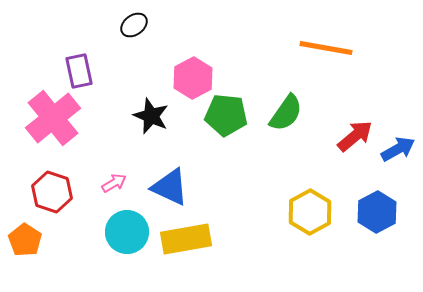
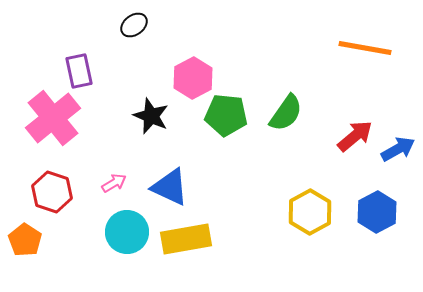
orange line: moved 39 px right
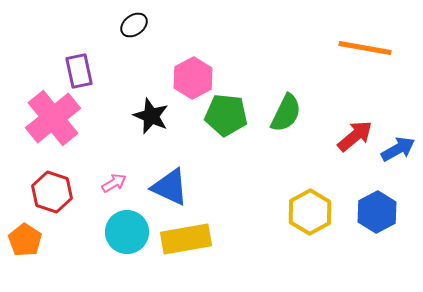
green semicircle: rotated 9 degrees counterclockwise
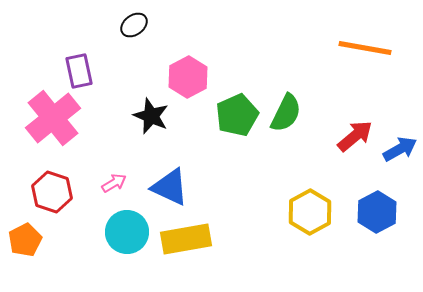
pink hexagon: moved 5 px left, 1 px up
green pentagon: moved 11 px right; rotated 30 degrees counterclockwise
blue arrow: moved 2 px right
orange pentagon: rotated 12 degrees clockwise
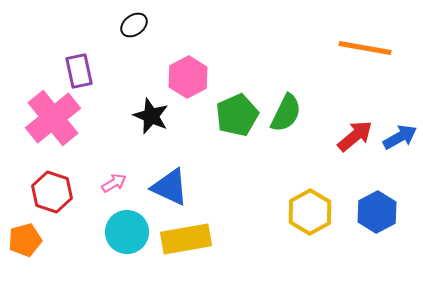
blue arrow: moved 12 px up
orange pentagon: rotated 12 degrees clockwise
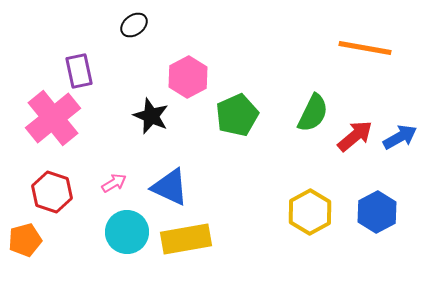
green semicircle: moved 27 px right
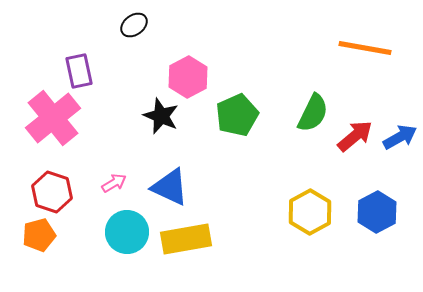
black star: moved 10 px right
orange pentagon: moved 14 px right, 5 px up
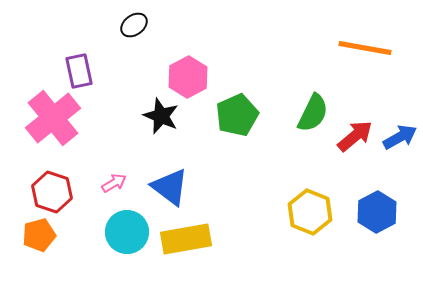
blue triangle: rotated 12 degrees clockwise
yellow hexagon: rotated 9 degrees counterclockwise
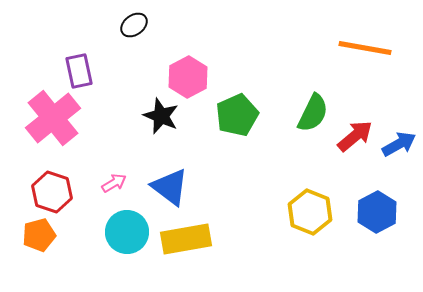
blue arrow: moved 1 px left, 7 px down
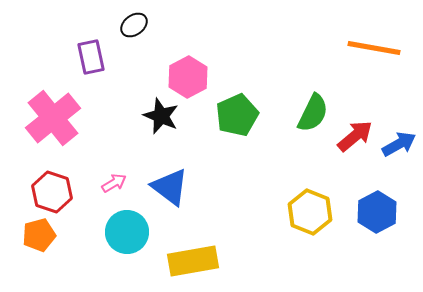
orange line: moved 9 px right
purple rectangle: moved 12 px right, 14 px up
yellow rectangle: moved 7 px right, 22 px down
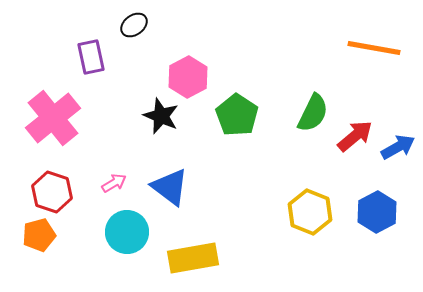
green pentagon: rotated 15 degrees counterclockwise
blue arrow: moved 1 px left, 3 px down
yellow rectangle: moved 3 px up
